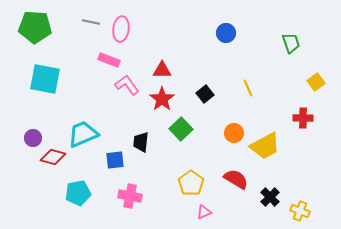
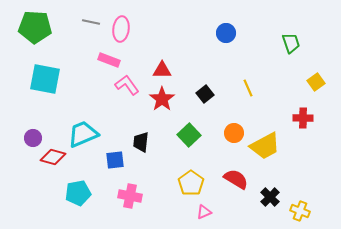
green square: moved 8 px right, 6 px down
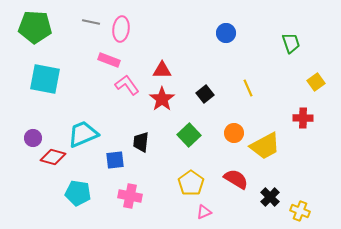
cyan pentagon: rotated 20 degrees clockwise
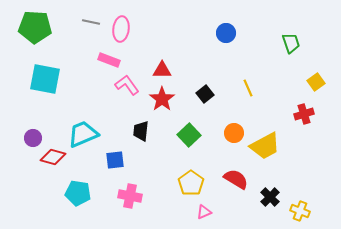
red cross: moved 1 px right, 4 px up; rotated 18 degrees counterclockwise
black trapezoid: moved 11 px up
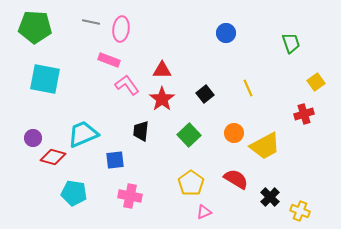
cyan pentagon: moved 4 px left
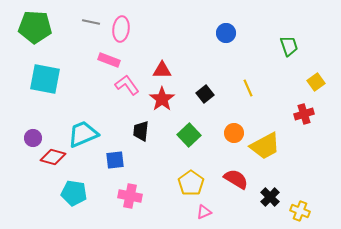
green trapezoid: moved 2 px left, 3 px down
